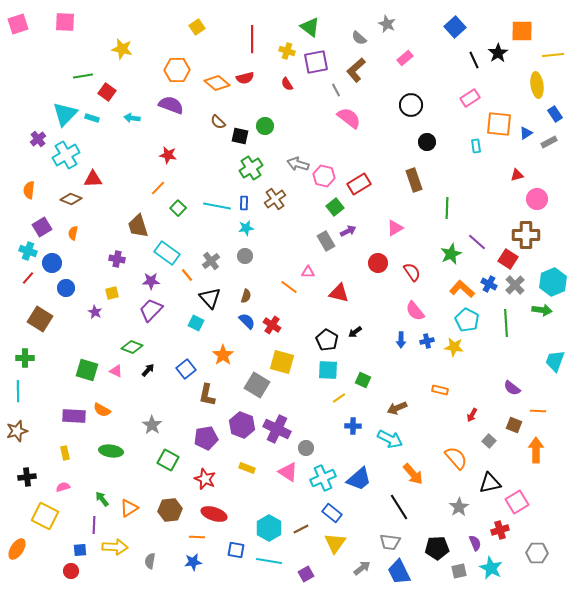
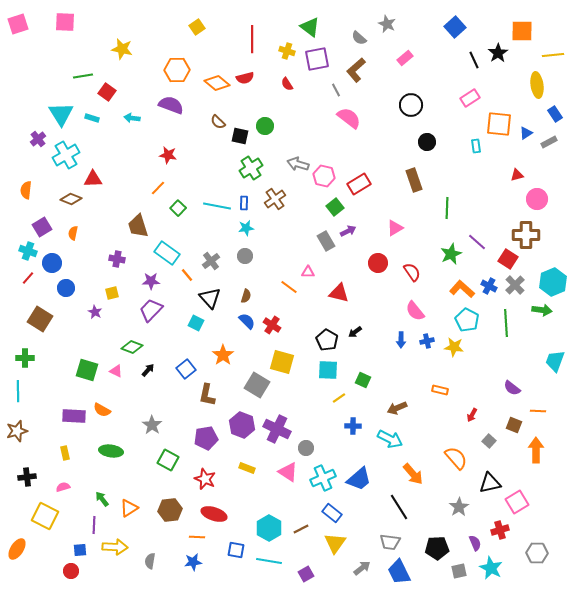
purple square at (316, 62): moved 1 px right, 3 px up
cyan triangle at (65, 114): moved 4 px left; rotated 16 degrees counterclockwise
orange semicircle at (29, 190): moved 3 px left
blue cross at (489, 284): moved 2 px down
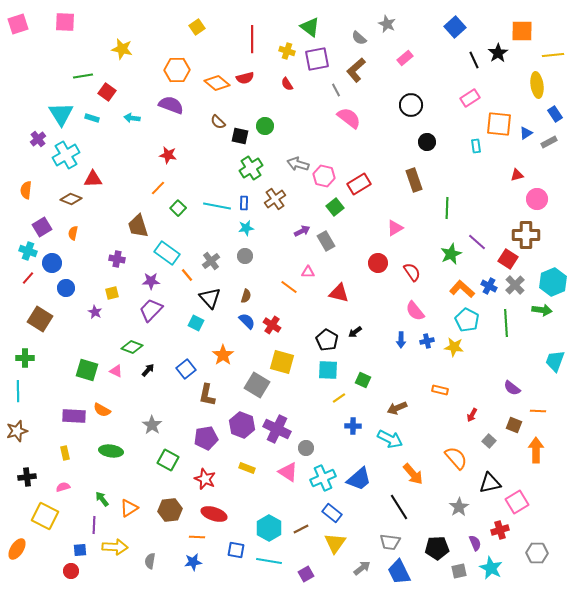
purple arrow at (348, 231): moved 46 px left
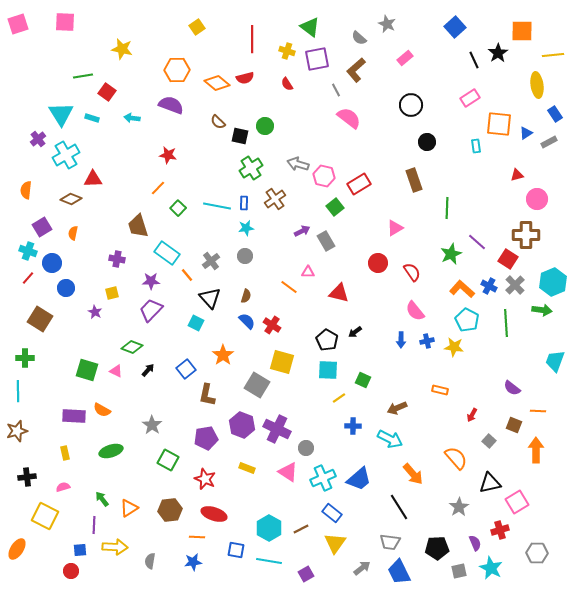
green ellipse at (111, 451): rotated 25 degrees counterclockwise
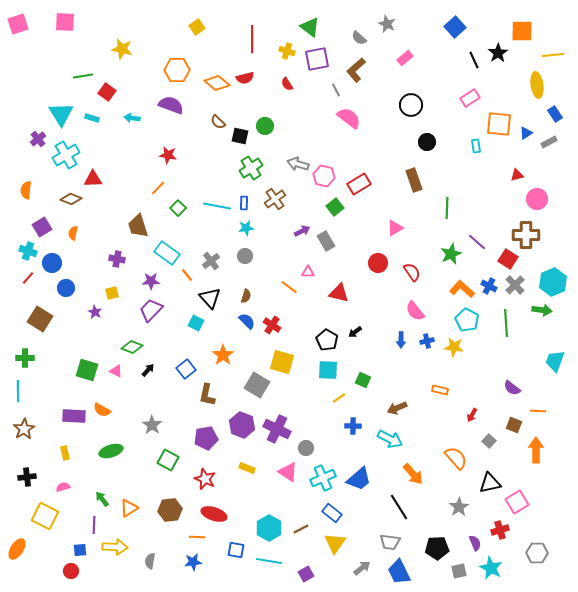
brown star at (17, 431): moved 7 px right, 2 px up; rotated 15 degrees counterclockwise
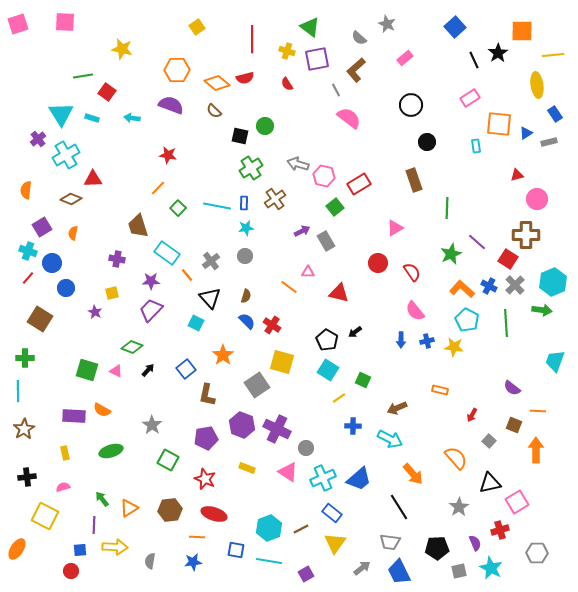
brown semicircle at (218, 122): moved 4 px left, 11 px up
gray rectangle at (549, 142): rotated 14 degrees clockwise
cyan square at (328, 370): rotated 30 degrees clockwise
gray square at (257, 385): rotated 25 degrees clockwise
cyan hexagon at (269, 528): rotated 10 degrees clockwise
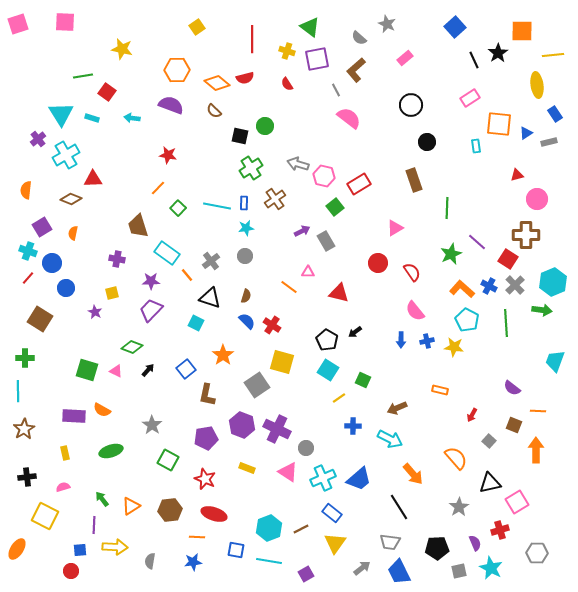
black triangle at (210, 298): rotated 30 degrees counterclockwise
orange triangle at (129, 508): moved 2 px right, 2 px up
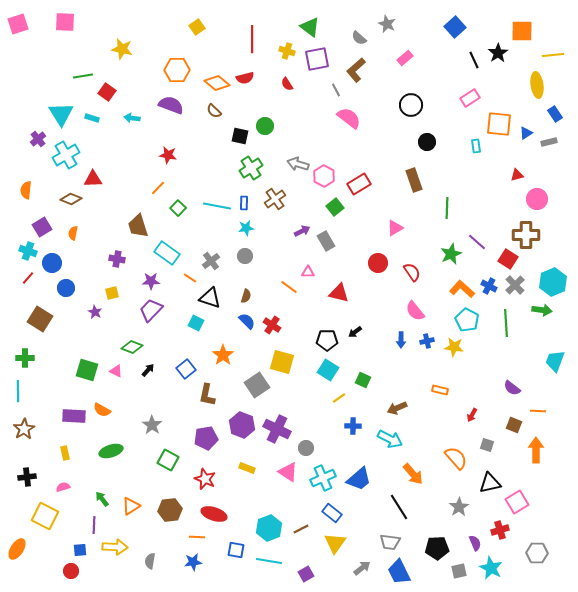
pink hexagon at (324, 176): rotated 15 degrees clockwise
orange line at (187, 275): moved 3 px right, 3 px down; rotated 16 degrees counterclockwise
black pentagon at (327, 340): rotated 30 degrees counterclockwise
gray square at (489, 441): moved 2 px left, 4 px down; rotated 24 degrees counterclockwise
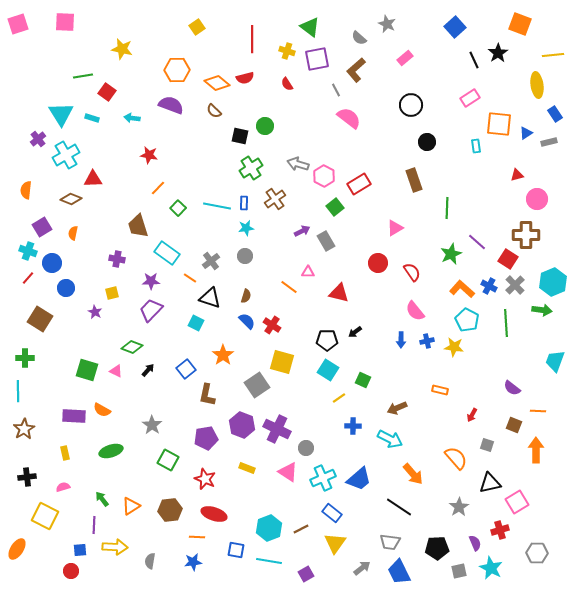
orange square at (522, 31): moved 2 px left, 7 px up; rotated 20 degrees clockwise
red star at (168, 155): moved 19 px left
black line at (399, 507): rotated 24 degrees counterclockwise
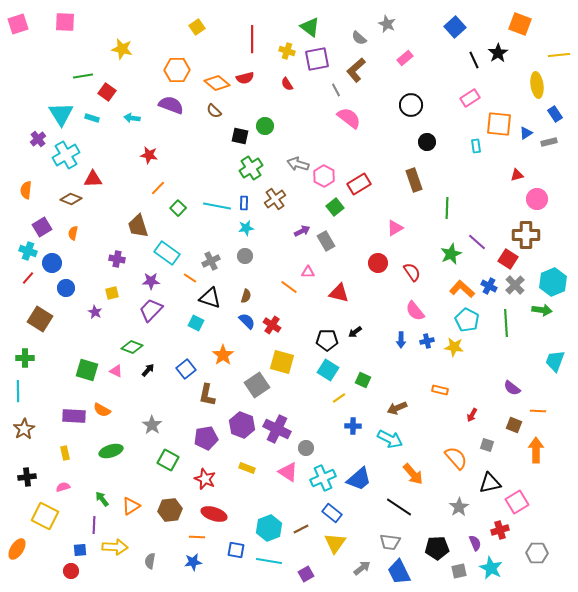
yellow line at (553, 55): moved 6 px right
gray cross at (211, 261): rotated 12 degrees clockwise
